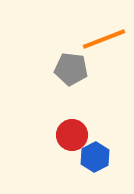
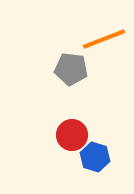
blue hexagon: rotated 16 degrees counterclockwise
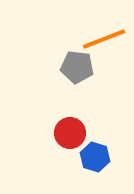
gray pentagon: moved 6 px right, 2 px up
red circle: moved 2 px left, 2 px up
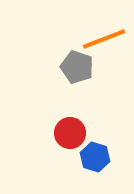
gray pentagon: rotated 12 degrees clockwise
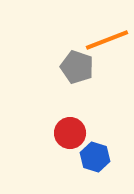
orange line: moved 3 px right, 1 px down
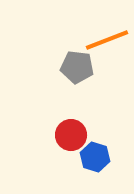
gray pentagon: rotated 12 degrees counterclockwise
red circle: moved 1 px right, 2 px down
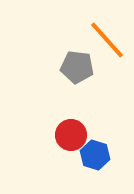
orange line: rotated 69 degrees clockwise
blue hexagon: moved 2 px up
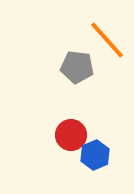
blue hexagon: rotated 20 degrees clockwise
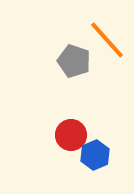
gray pentagon: moved 3 px left, 6 px up; rotated 12 degrees clockwise
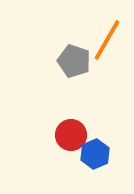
orange line: rotated 72 degrees clockwise
blue hexagon: moved 1 px up
